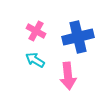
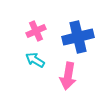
pink cross: rotated 36 degrees clockwise
pink arrow: rotated 16 degrees clockwise
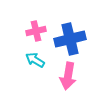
pink cross: rotated 12 degrees clockwise
blue cross: moved 8 px left, 2 px down
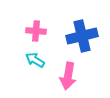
pink cross: rotated 18 degrees clockwise
blue cross: moved 12 px right, 3 px up
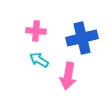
blue cross: moved 2 px down
cyan arrow: moved 4 px right
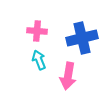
pink cross: moved 1 px right
cyan arrow: rotated 36 degrees clockwise
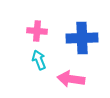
blue cross: rotated 12 degrees clockwise
pink arrow: moved 3 px right, 3 px down; rotated 88 degrees clockwise
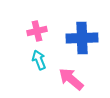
pink cross: rotated 18 degrees counterclockwise
pink arrow: rotated 32 degrees clockwise
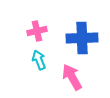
pink arrow: moved 1 px right, 2 px up; rotated 20 degrees clockwise
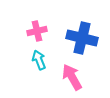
blue cross: rotated 16 degrees clockwise
